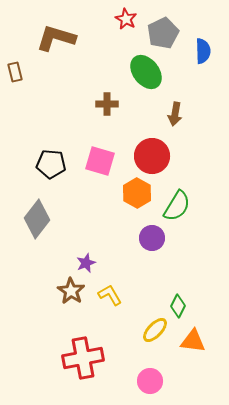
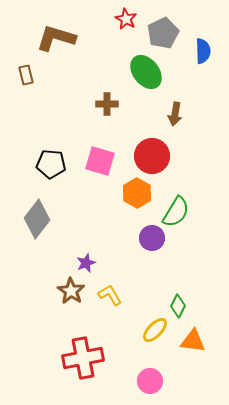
brown rectangle: moved 11 px right, 3 px down
green semicircle: moved 1 px left, 6 px down
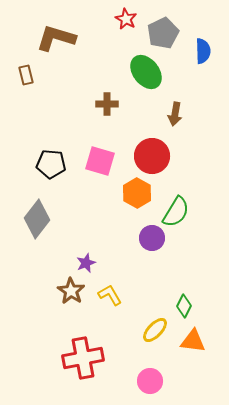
green diamond: moved 6 px right
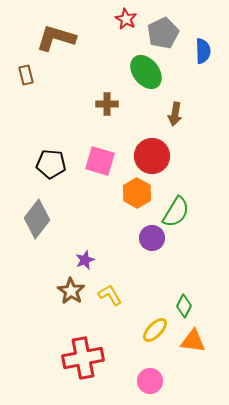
purple star: moved 1 px left, 3 px up
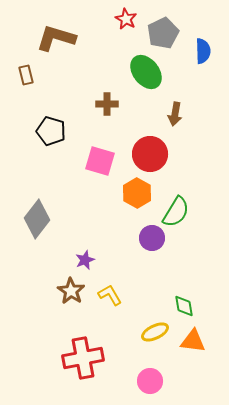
red circle: moved 2 px left, 2 px up
black pentagon: moved 33 px up; rotated 12 degrees clockwise
green diamond: rotated 35 degrees counterclockwise
yellow ellipse: moved 2 px down; rotated 20 degrees clockwise
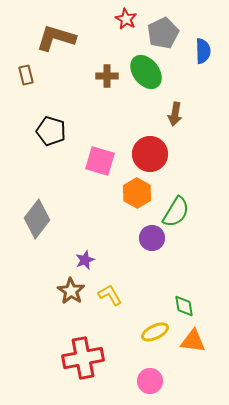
brown cross: moved 28 px up
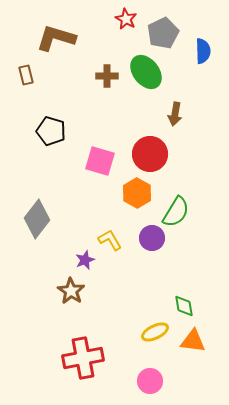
yellow L-shape: moved 55 px up
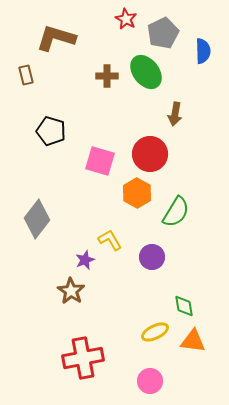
purple circle: moved 19 px down
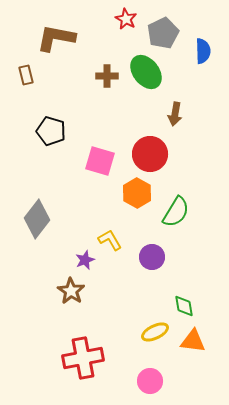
brown L-shape: rotated 6 degrees counterclockwise
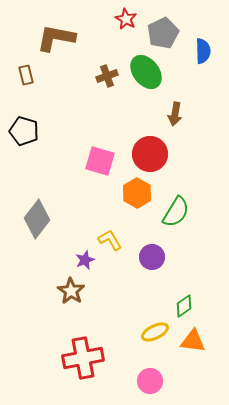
brown cross: rotated 20 degrees counterclockwise
black pentagon: moved 27 px left
green diamond: rotated 65 degrees clockwise
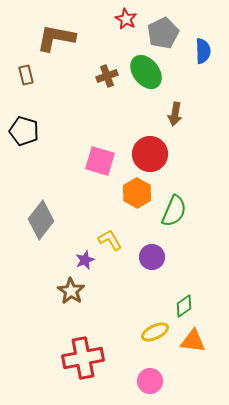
green semicircle: moved 2 px left, 1 px up; rotated 8 degrees counterclockwise
gray diamond: moved 4 px right, 1 px down
